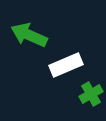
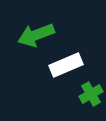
green arrow: moved 7 px right; rotated 45 degrees counterclockwise
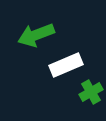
green cross: moved 2 px up
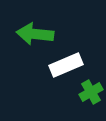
green arrow: moved 1 px left, 1 px up; rotated 27 degrees clockwise
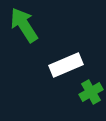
green arrow: moved 11 px left, 9 px up; rotated 51 degrees clockwise
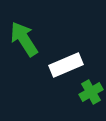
green arrow: moved 14 px down
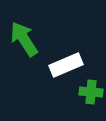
green cross: rotated 35 degrees clockwise
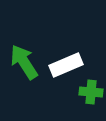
green arrow: moved 23 px down
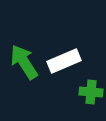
white rectangle: moved 2 px left, 4 px up
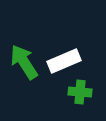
green cross: moved 11 px left
